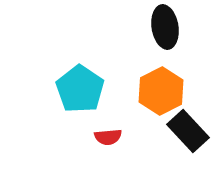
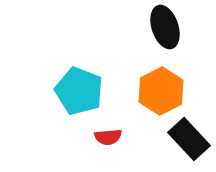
black ellipse: rotated 9 degrees counterclockwise
cyan pentagon: moved 1 px left, 2 px down; rotated 12 degrees counterclockwise
black rectangle: moved 1 px right, 8 px down
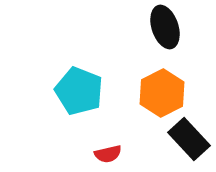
orange hexagon: moved 1 px right, 2 px down
red semicircle: moved 17 px down; rotated 8 degrees counterclockwise
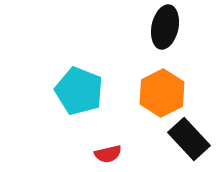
black ellipse: rotated 30 degrees clockwise
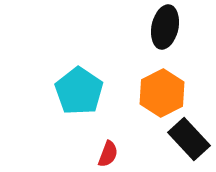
cyan pentagon: rotated 12 degrees clockwise
red semicircle: rotated 56 degrees counterclockwise
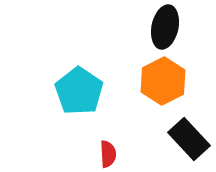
orange hexagon: moved 1 px right, 12 px up
red semicircle: rotated 24 degrees counterclockwise
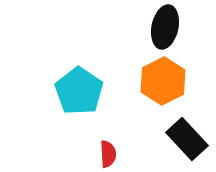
black rectangle: moved 2 px left
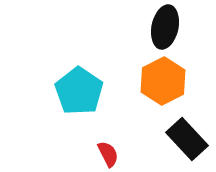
red semicircle: rotated 24 degrees counterclockwise
